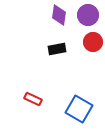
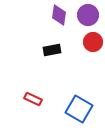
black rectangle: moved 5 px left, 1 px down
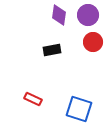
blue square: rotated 12 degrees counterclockwise
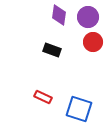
purple circle: moved 2 px down
black rectangle: rotated 30 degrees clockwise
red rectangle: moved 10 px right, 2 px up
